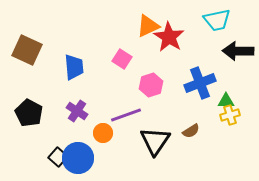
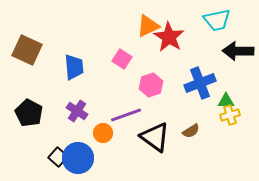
black triangle: moved 4 px up; rotated 28 degrees counterclockwise
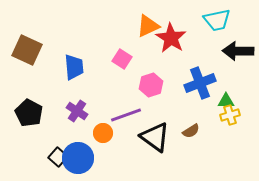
red star: moved 2 px right, 1 px down
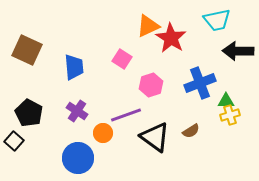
black square: moved 44 px left, 16 px up
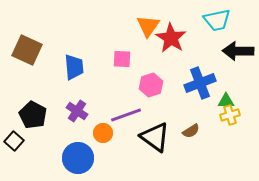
orange triangle: rotated 30 degrees counterclockwise
pink square: rotated 30 degrees counterclockwise
black pentagon: moved 4 px right, 2 px down
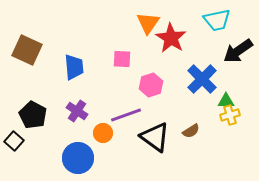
orange triangle: moved 3 px up
black arrow: rotated 36 degrees counterclockwise
blue cross: moved 2 px right, 4 px up; rotated 24 degrees counterclockwise
